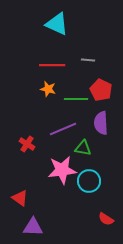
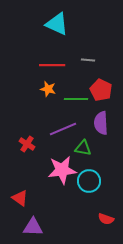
red semicircle: rotated 14 degrees counterclockwise
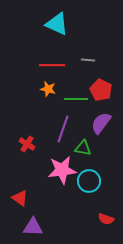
purple semicircle: rotated 40 degrees clockwise
purple line: rotated 48 degrees counterclockwise
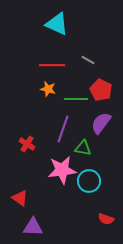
gray line: rotated 24 degrees clockwise
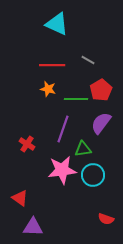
red pentagon: rotated 15 degrees clockwise
green triangle: moved 1 px down; rotated 18 degrees counterclockwise
cyan circle: moved 4 px right, 6 px up
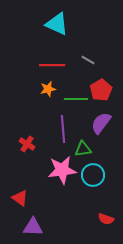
orange star: rotated 28 degrees counterclockwise
purple line: rotated 24 degrees counterclockwise
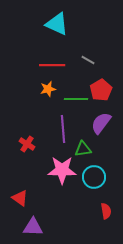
pink star: rotated 8 degrees clockwise
cyan circle: moved 1 px right, 2 px down
red semicircle: moved 8 px up; rotated 119 degrees counterclockwise
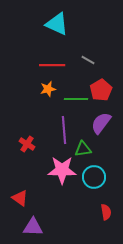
purple line: moved 1 px right, 1 px down
red semicircle: moved 1 px down
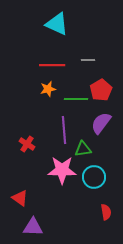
gray line: rotated 32 degrees counterclockwise
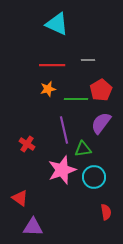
purple line: rotated 8 degrees counterclockwise
pink star: rotated 20 degrees counterclockwise
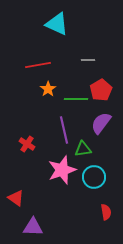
red line: moved 14 px left; rotated 10 degrees counterclockwise
orange star: rotated 21 degrees counterclockwise
red triangle: moved 4 px left
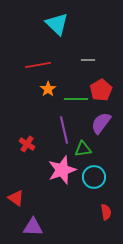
cyan triangle: rotated 20 degrees clockwise
